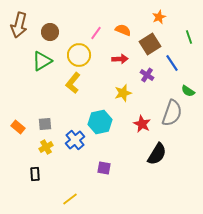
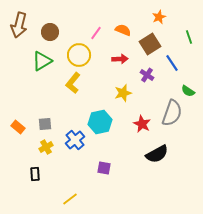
black semicircle: rotated 30 degrees clockwise
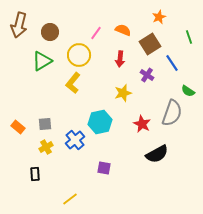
red arrow: rotated 98 degrees clockwise
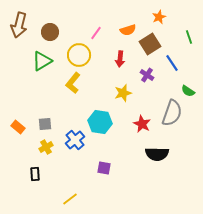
orange semicircle: moved 5 px right; rotated 140 degrees clockwise
cyan hexagon: rotated 20 degrees clockwise
black semicircle: rotated 30 degrees clockwise
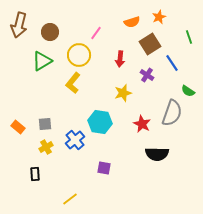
orange semicircle: moved 4 px right, 8 px up
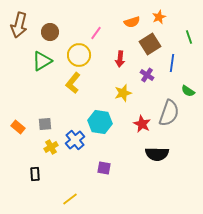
blue line: rotated 42 degrees clockwise
gray semicircle: moved 3 px left
yellow cross: moved 5 px right
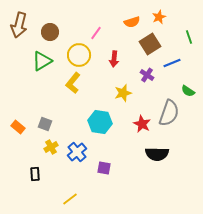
red arrow: moved 6 px left
blue line: rotated 60 degrees clockwise
gray square: rotated 24 degrees clockwise
blue cross: moved 2 px right, 12 px down
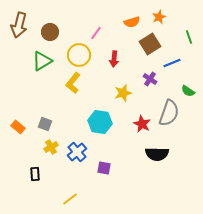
purple cross: moved 3 px right, 4 px down
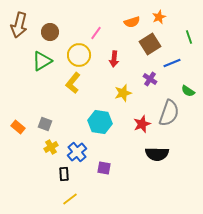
red star: rotated 24 degrees clockwise
black rectangle: moved 29 px right
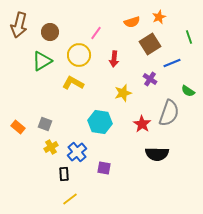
yellow L-shape: rotated 80 degrees clockwise
red star: rotated 18 degrees counterclockwise
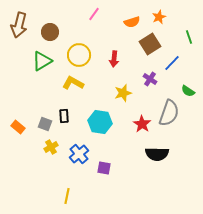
pink line: moved 2 px left, 19 px up
blue line: rotated 24 degrees counterclockwise
blue cross: moved 2 px right, 2 px down
black rectangle: moved 58 px up
yellow line: moved 3 px left, 3 px up; rotated 42 degrees counterclockwise
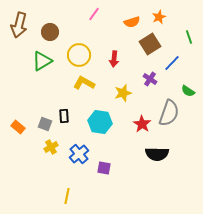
yellow L-shape: moved 11 px right
